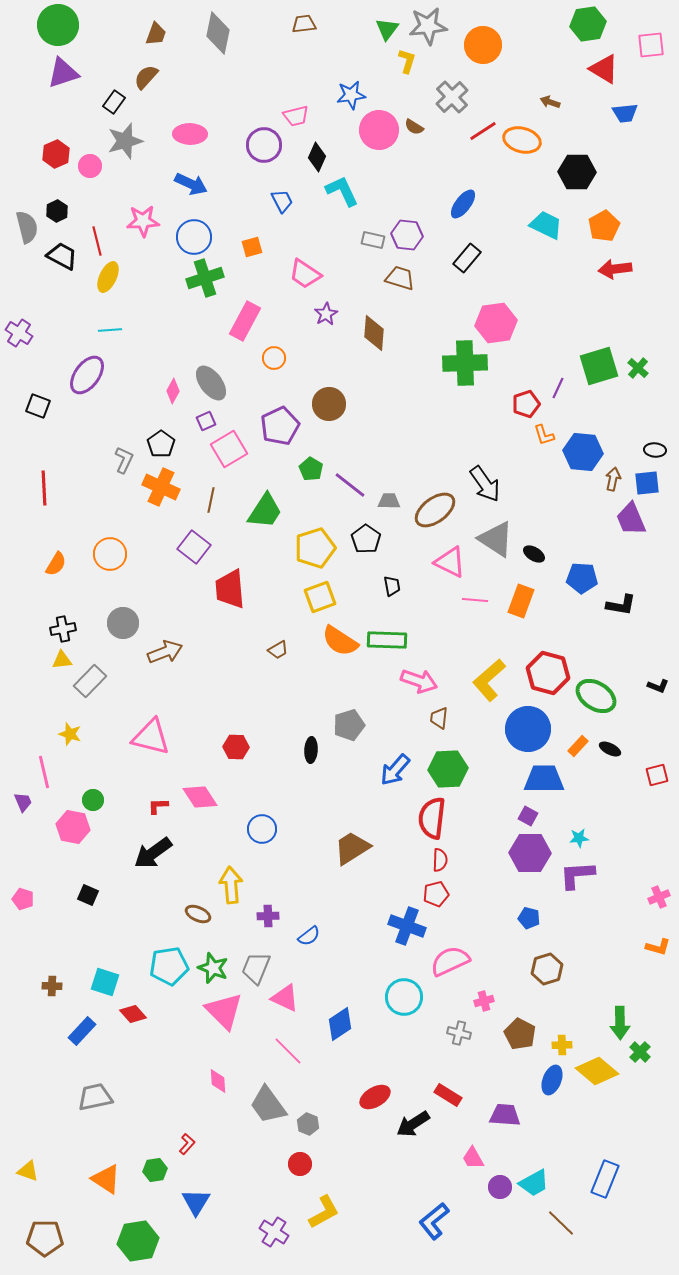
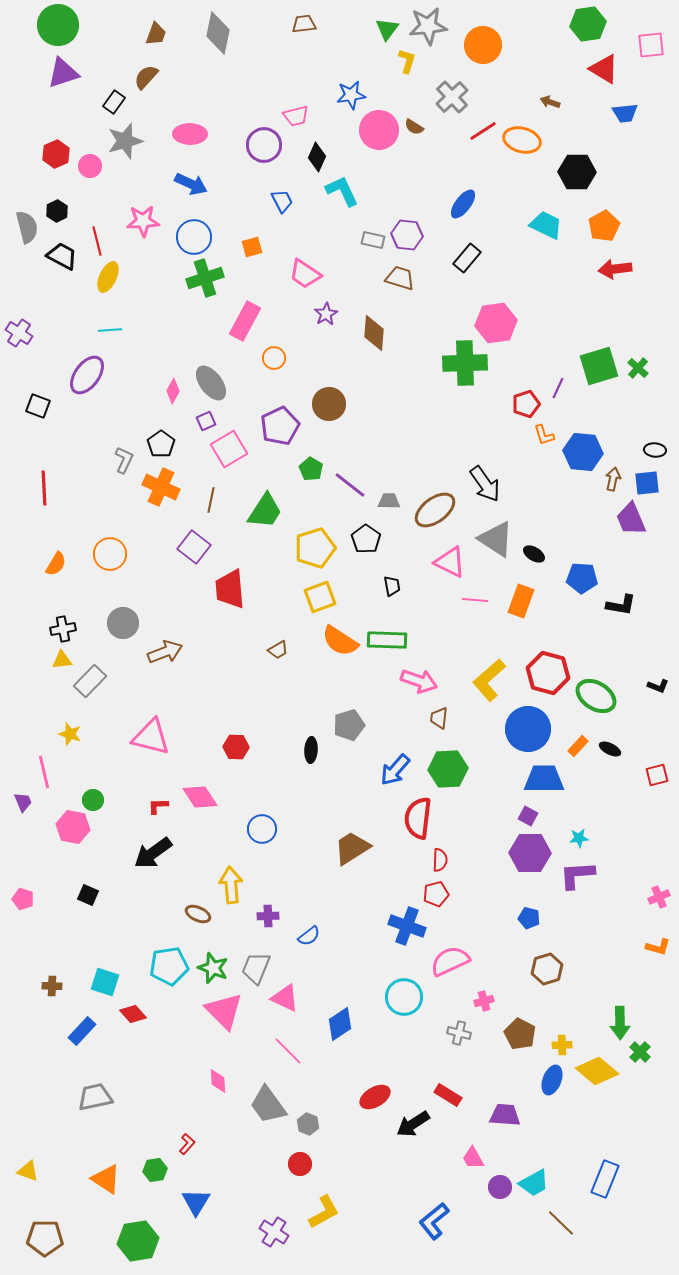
red semicircle at (432, 818): moved 14 px left
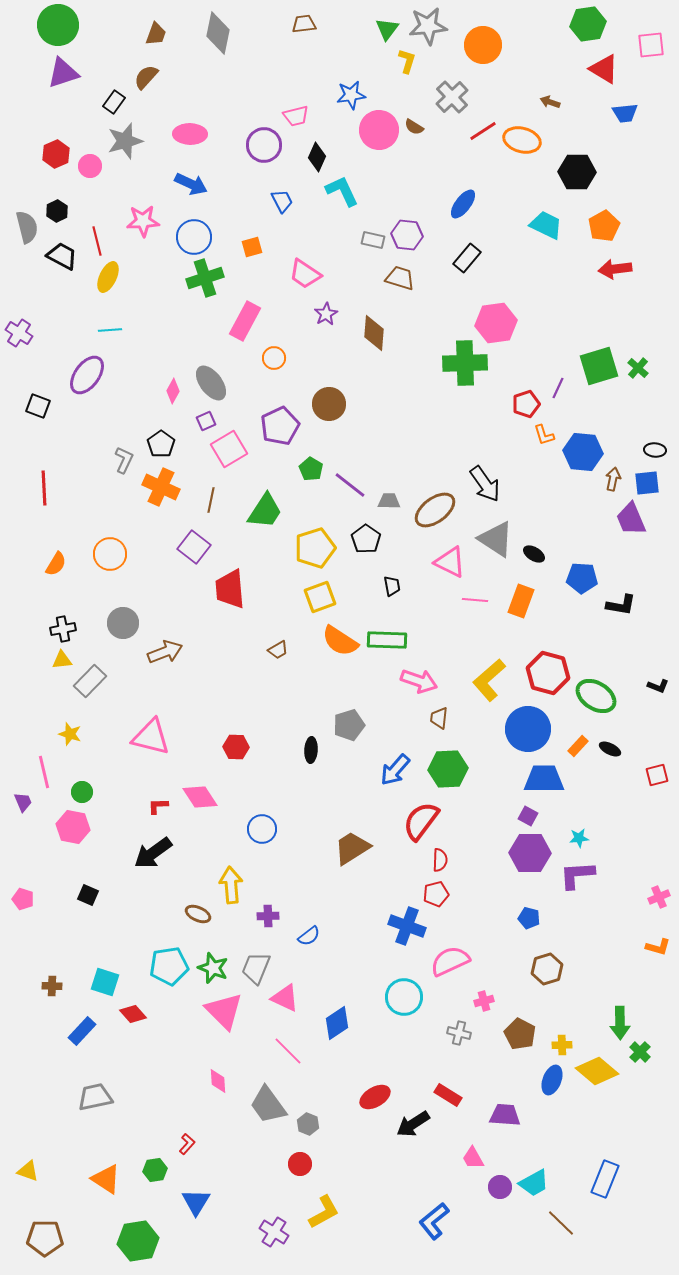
green circle at (93, 800): moved 11 px left, 8 px up
red semicircle at (418, 818): moved 3 px right, 3 px down; rotated 30 degrees clockwise
blue diamond at (340, 1024): moved 3 px left, 1 px up
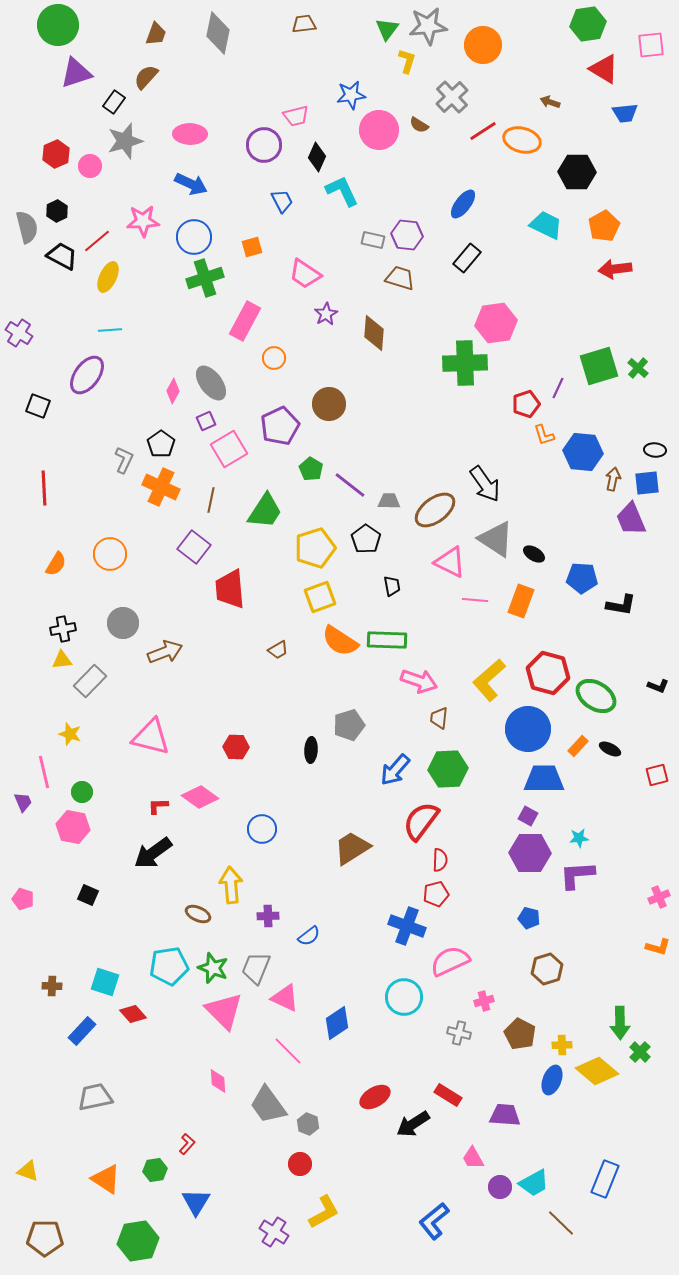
purple triangle at (63, 73): moved 13 px right
brown semicircle at (414, 127): moved 5 px right, 2 px up
red line at (97, 241): rotated 64 degrees clockwise
pink diamond at (200, 797): rotated 21 degrees counterclockwise
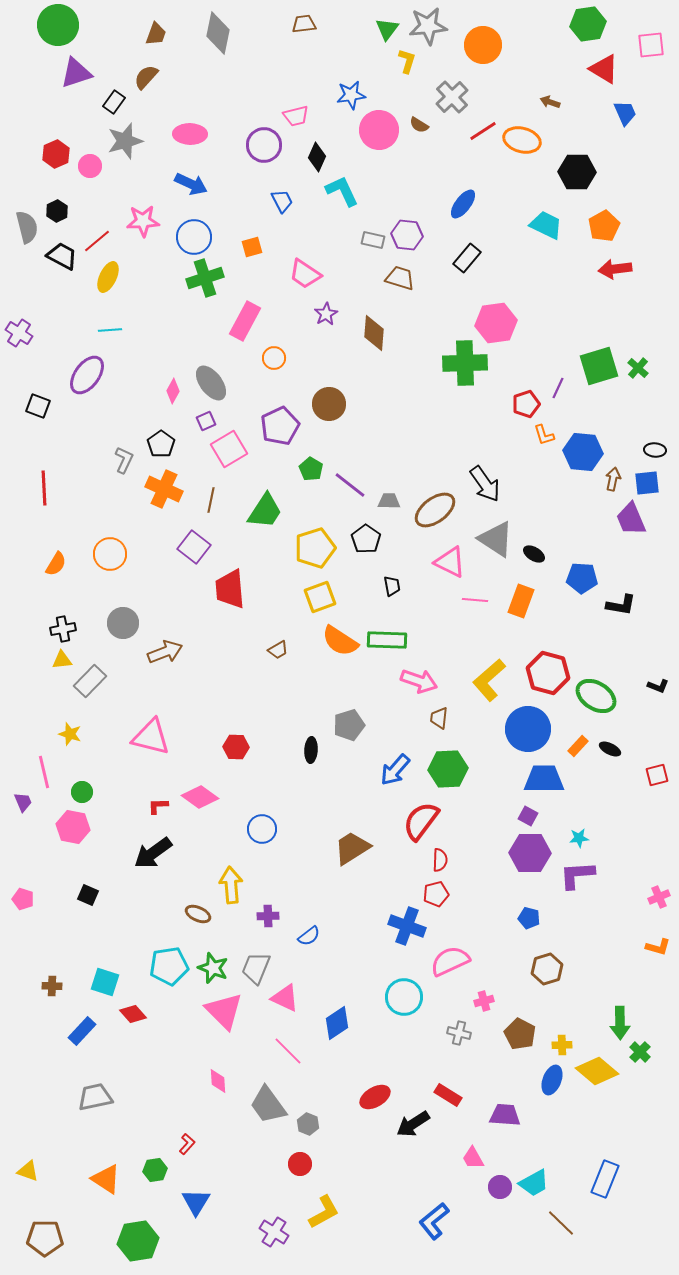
blue trapezoid at (625, 113): rotated 108 degrees counterclockwise
orange cross at (161, 487): moved 3 px right, 2 px down
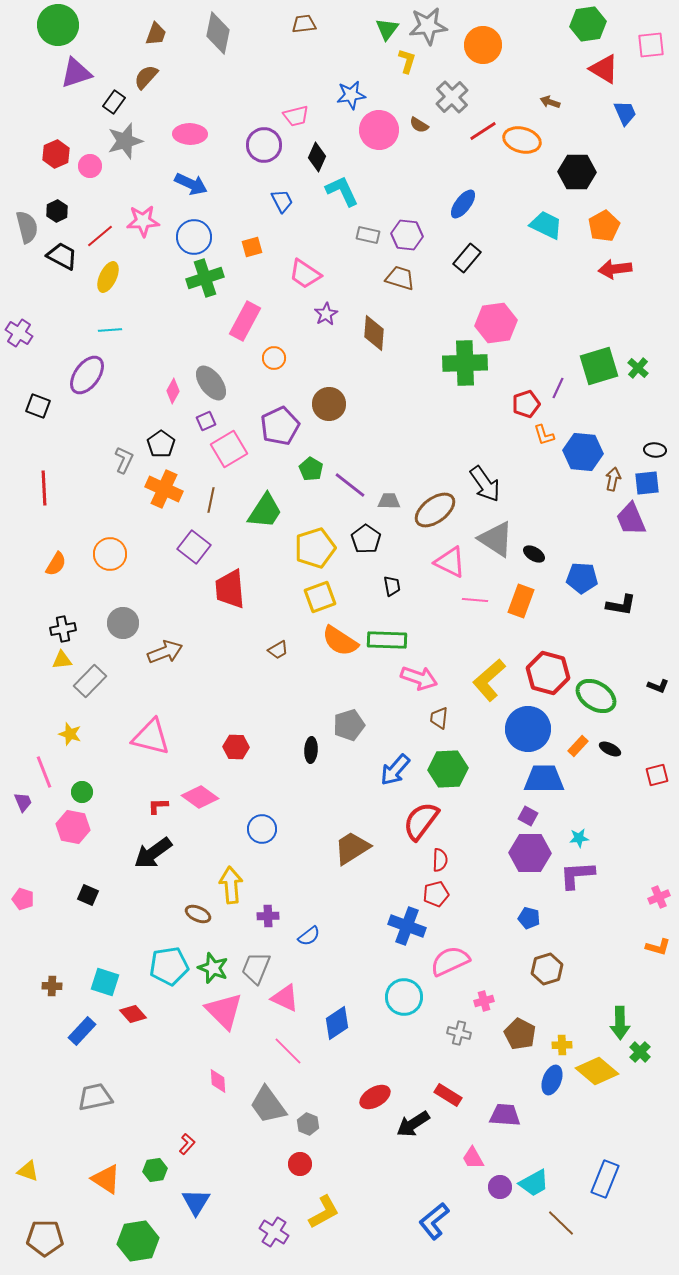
gray rectangle at (373, 240): moved 5 px left, 5 px up
red line at (97, 241): moved 3 px right, 5 px up
pink arrow at (419, 681): moved 3 px up
pink line at (44, 772): rotated 8 degrees counterclockwise
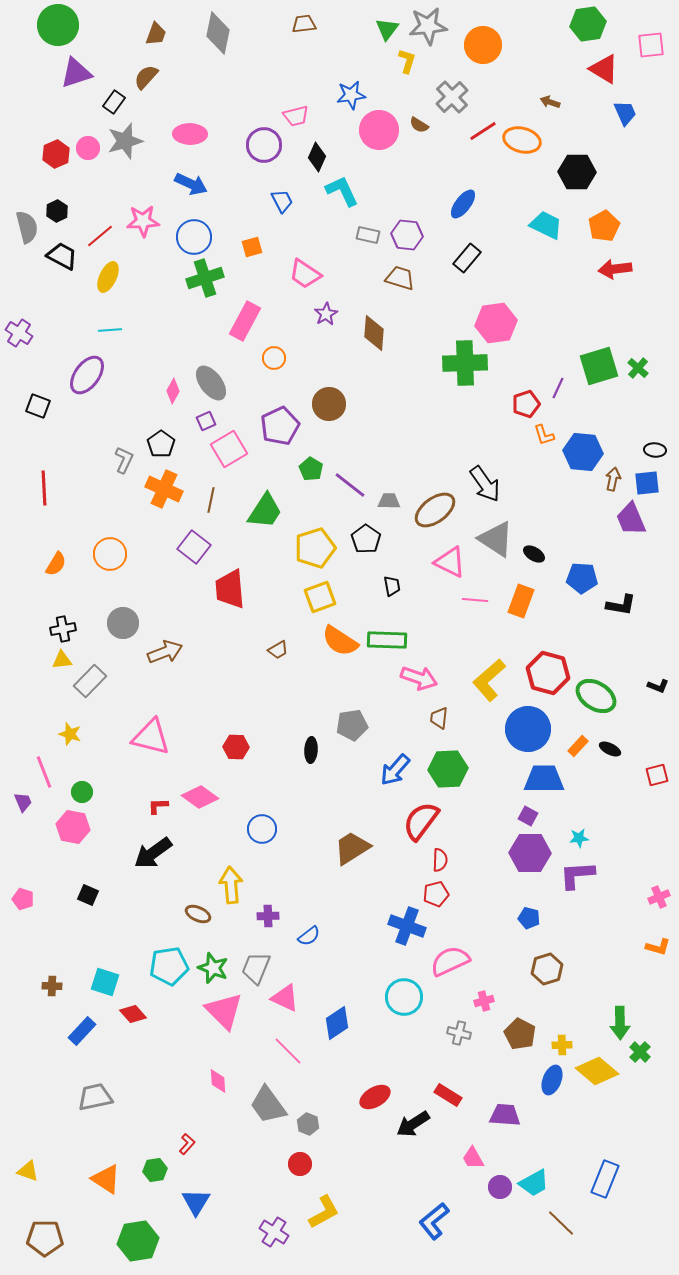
pink circle at (90, 166): moved 2 px left, 18 px up
gray pentagon at (349, 725): moved 3 px right; rotated 8 degrees clockwise
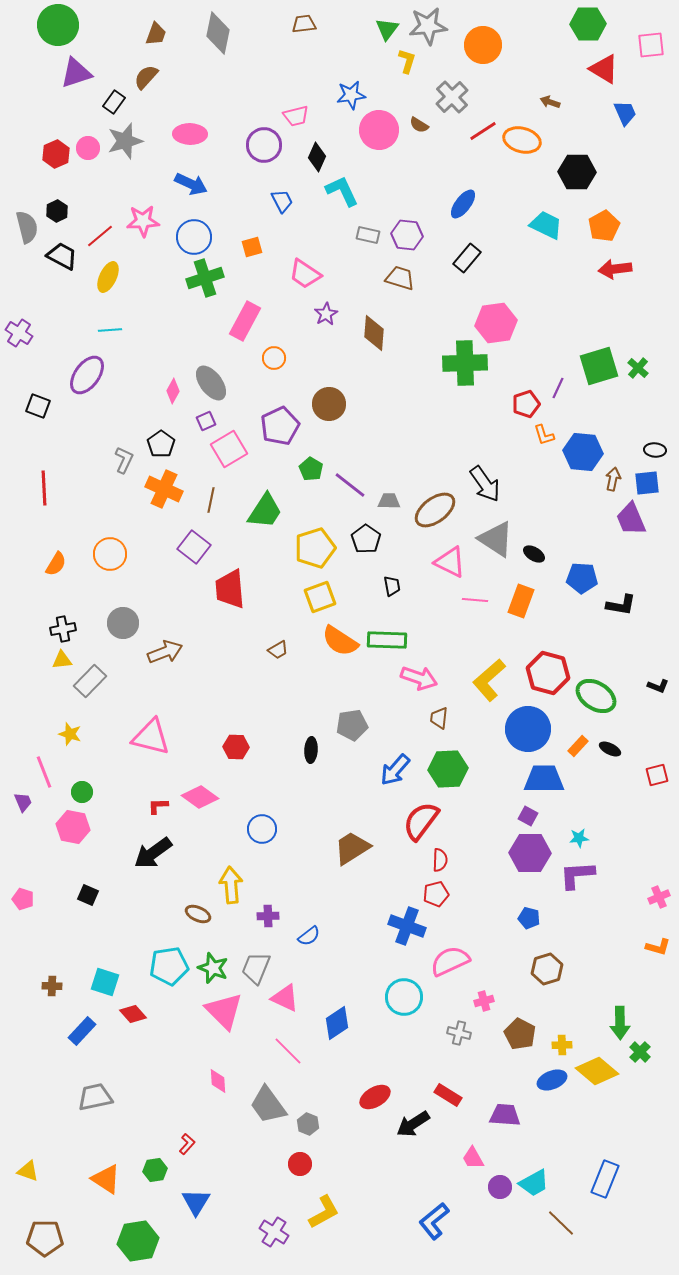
green hexagon at (588, 24): rotated 8 degrees clockwise
blue ellipse at (552, 1080): rotated 48 degrees clockwise
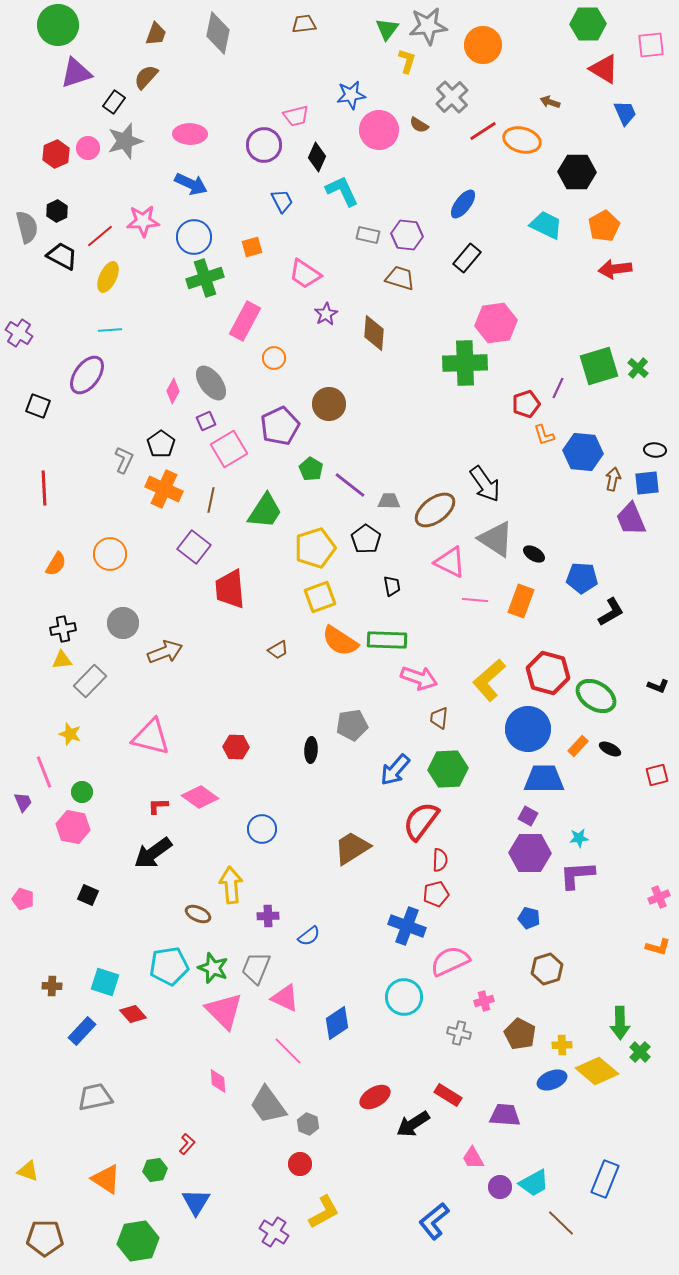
black L-shape at (621, 605): moved 10 px left, 7 px down; rotated 40 degrees counterclockwise
